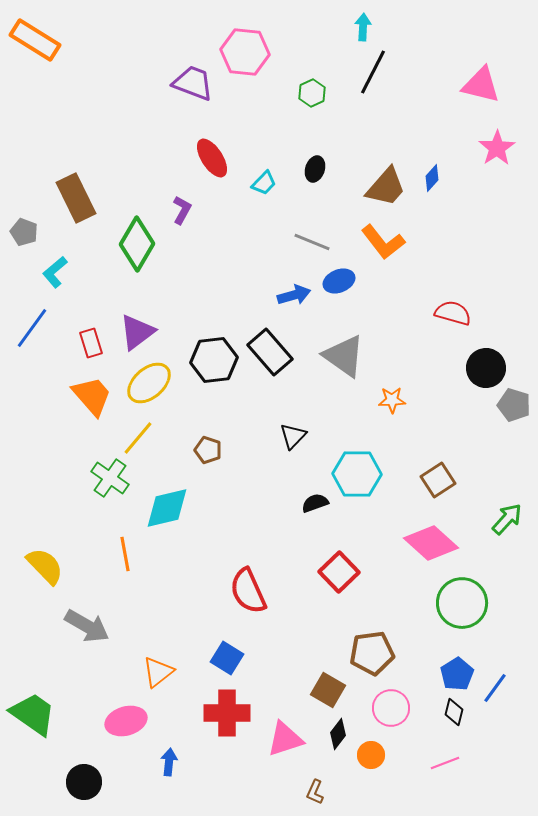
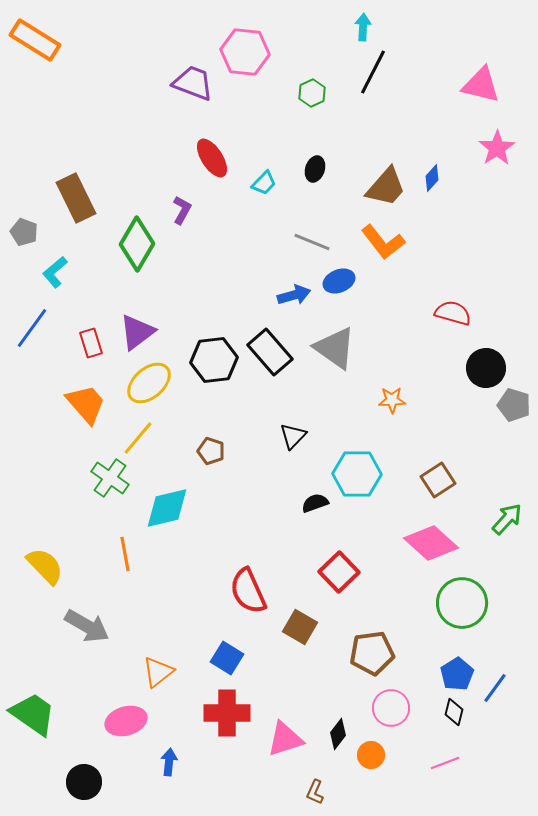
gray triangle at (344, 356): moved 9 px left, 8 px up
orange trapezoid at (92, 396): moved 6 px left, 8 px down
brown pentagon at (208, 450): moved 3 px right, 1 px down
brown square at (328, 690): moved 28 px left, 63 px up
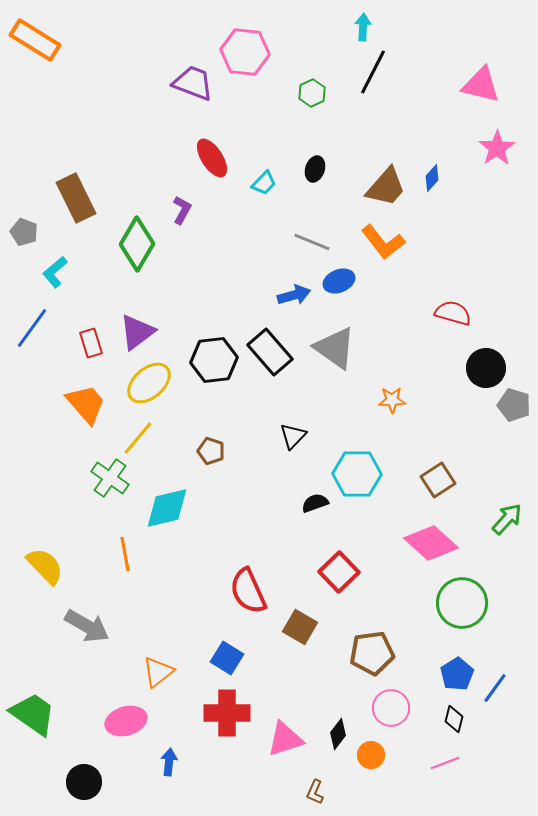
black diamond at (454, 712): moved 7 px down
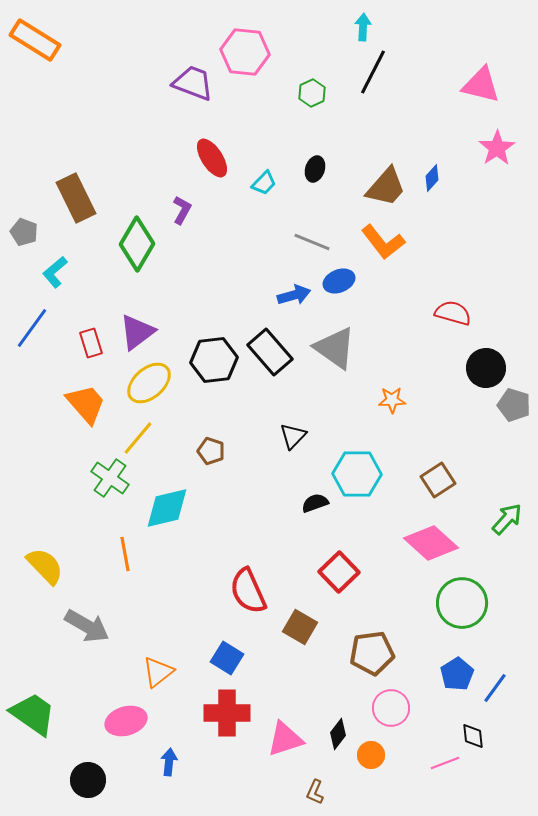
black diamond at (454, 719): moved 19 px right, 17 px down; rotated 20 degrees counterclockwise
black circle at (84, 782): moved 4 px right, 2 px up
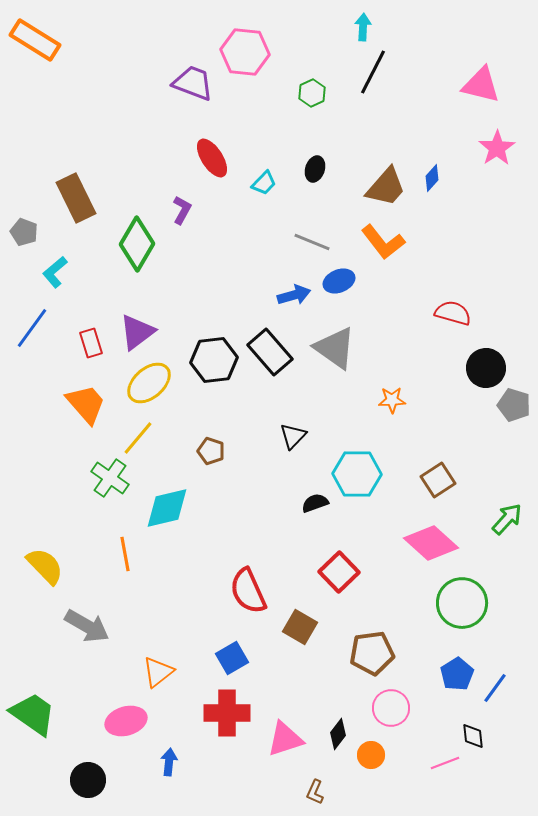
blue square at (227, 658): moved 5 px right; rotated 28 degrees clockwise
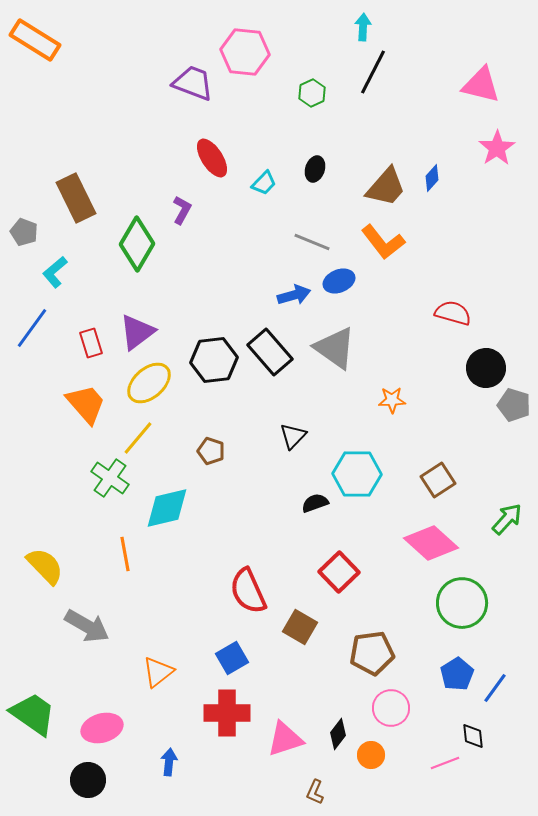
pink ellipse at (126, 721): moved 24 px left, 7 px down
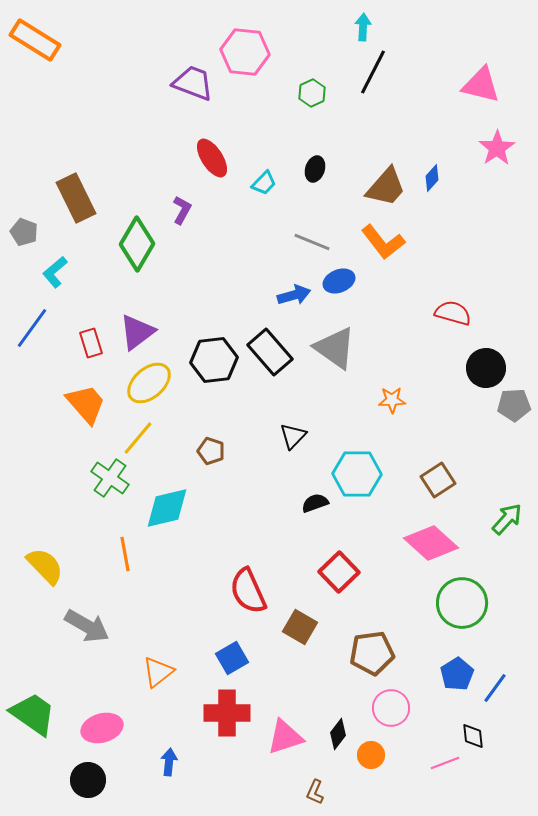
gray pentagon at (514, 405): rotated 20 degrees counterclockwise
pink triangle at (285, 739): moved 2 px up
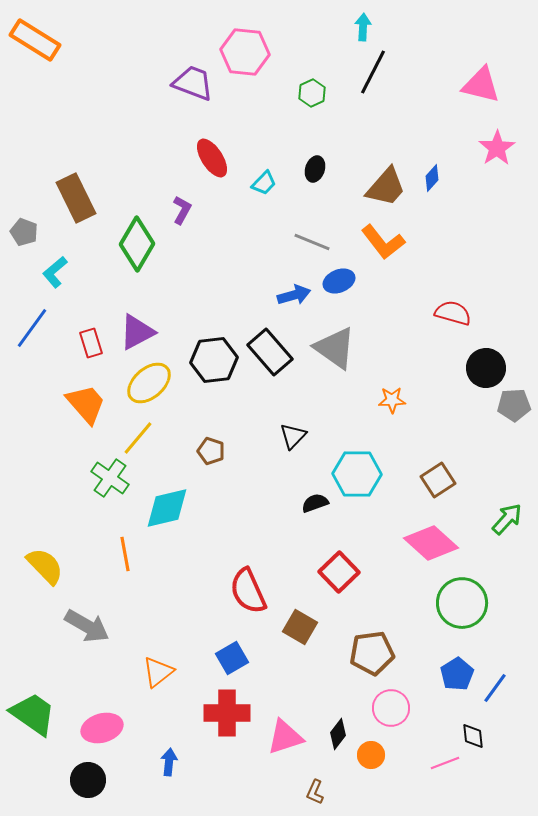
purple triangle at (137, 332): rotated 9 degrees clockwise
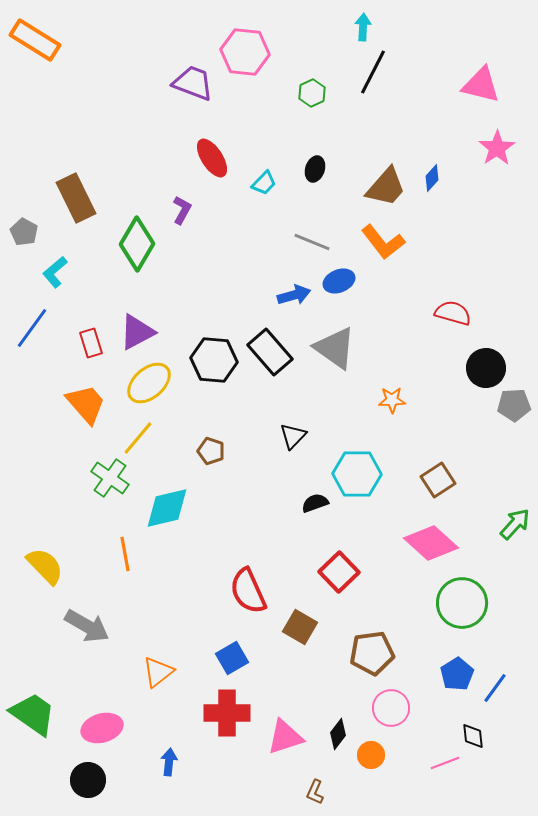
gray pentagon at (24, 232): rotated 8 degrees clockwise
black hexagon at (214, 360): rotated 12 degrees clockwise
green arrow at (507, 519): moved 8 px right, 5 px down
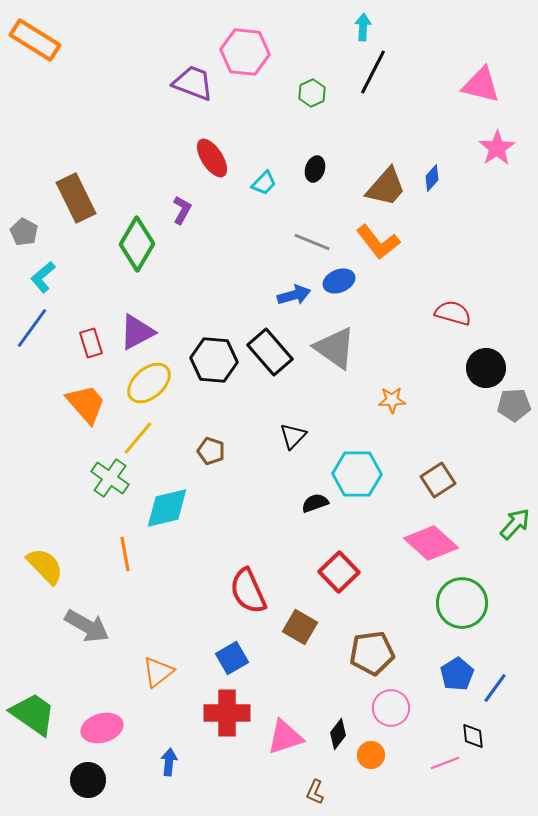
orange L-shape at (383, 242): moved 5 px left
cyan L-shape at (55, 272): moved 12 px left, 5 px down
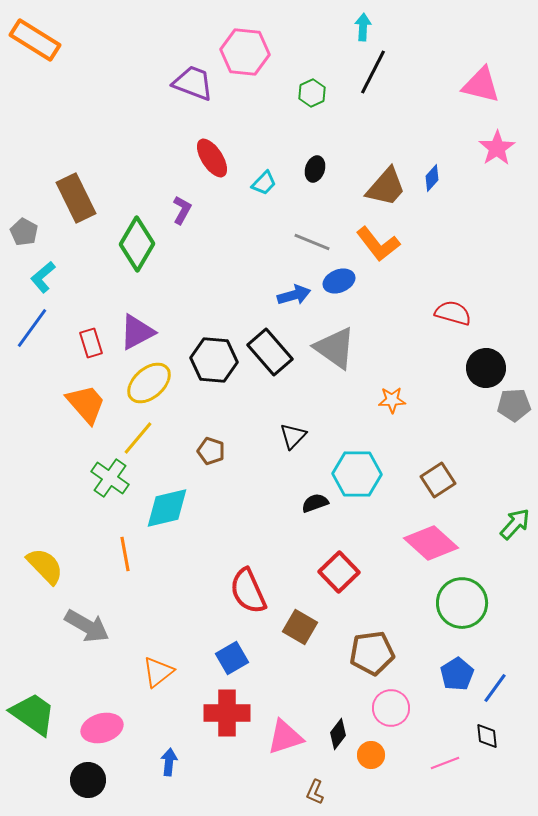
orange L-shape at (378, 242): moved 2 px down
black diamond at (473, 736): moved 14 px right
